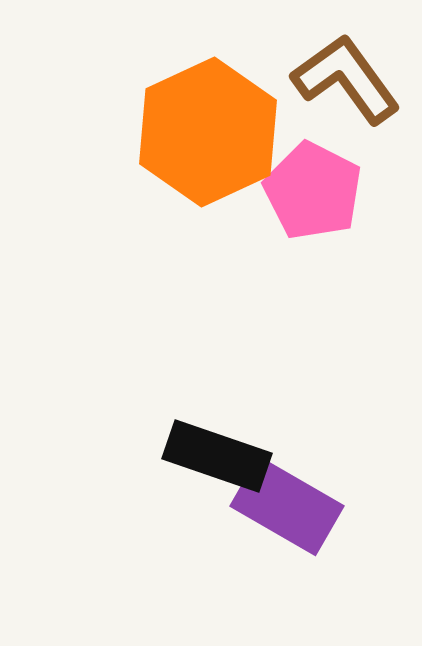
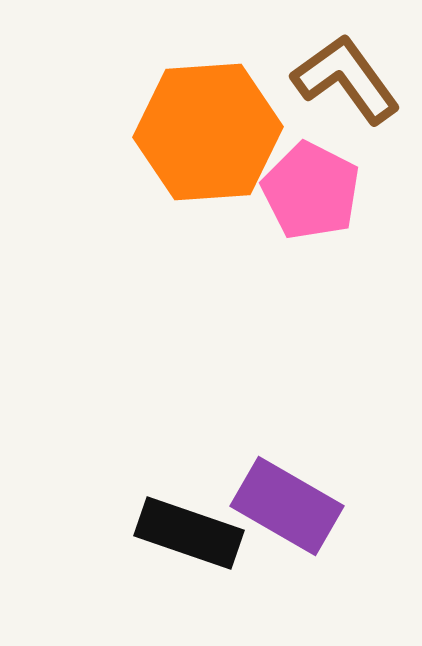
orange hexagon: rotated 21 degrees clockwise
pink pentagon: moved 2 px left
black rectangle: moved 28 px left, 77 px down
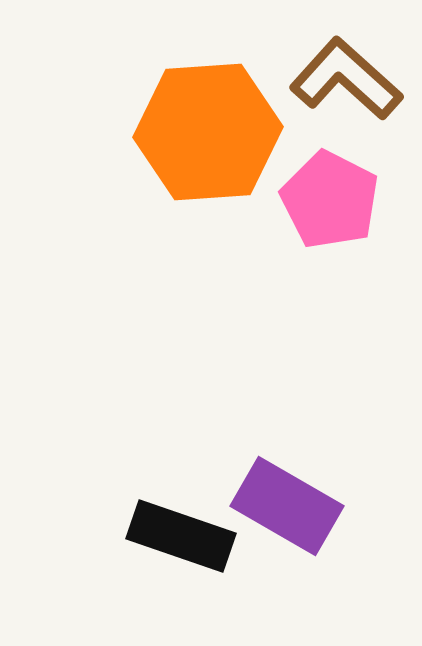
brown L-shape: rotated 12 degrees counterclockwise
pink pentagon: moved 19 px right, 9 px down
black rectangle: moved 8 px left, 3 px down
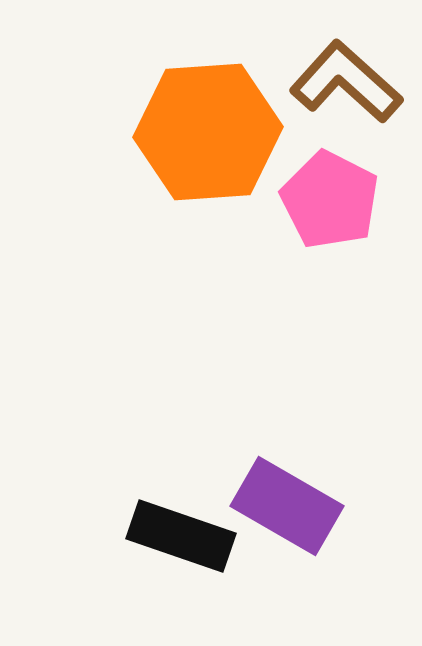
brown L-shape: moved 3 px down
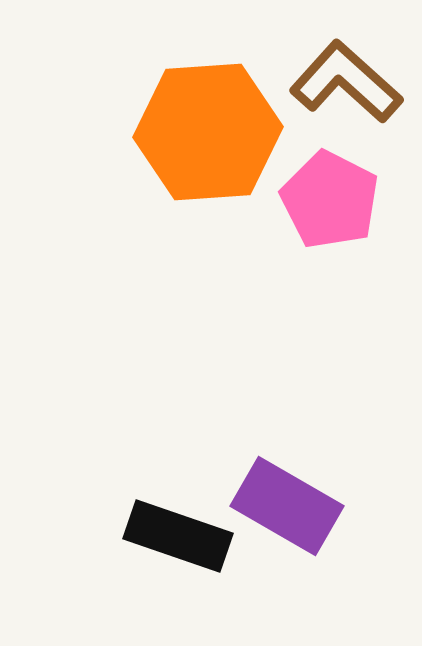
black rectangle: moved 3 px left
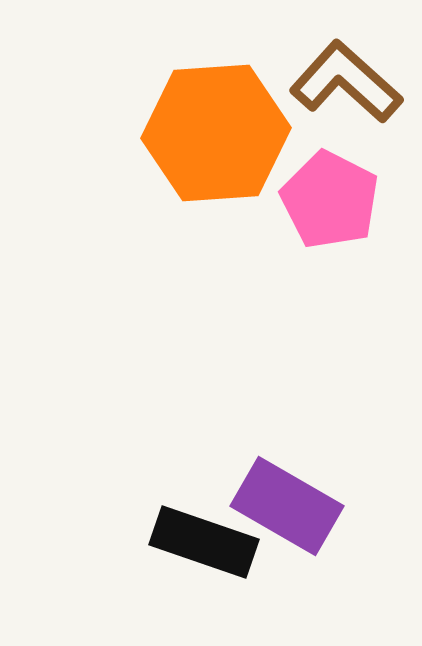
orange hexagon: moved 8 px right, 1 px down
black rectangle: moved 26 px right, 6 px down
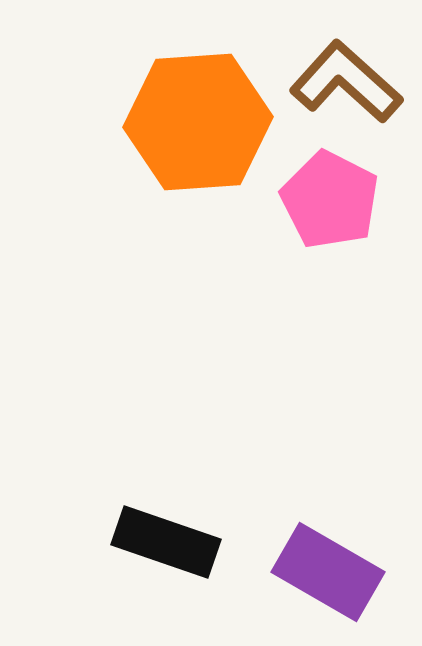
orange hexagon: moved 18 px left, 11 px up
purple rectangle: moved 41 px right, 66 px down
black rectangle: moved 38 px left
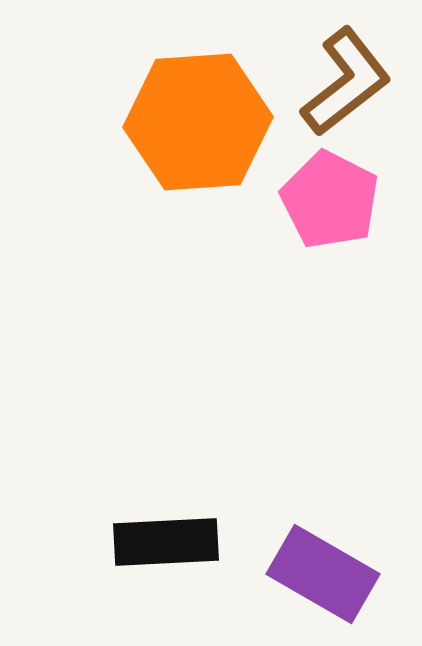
brown L-shape: rotated 100 degrees clockwise
black rectangle: rotated 22 degrees counterclockwise
purple rectangle: moved 5 px left, 2 px down
